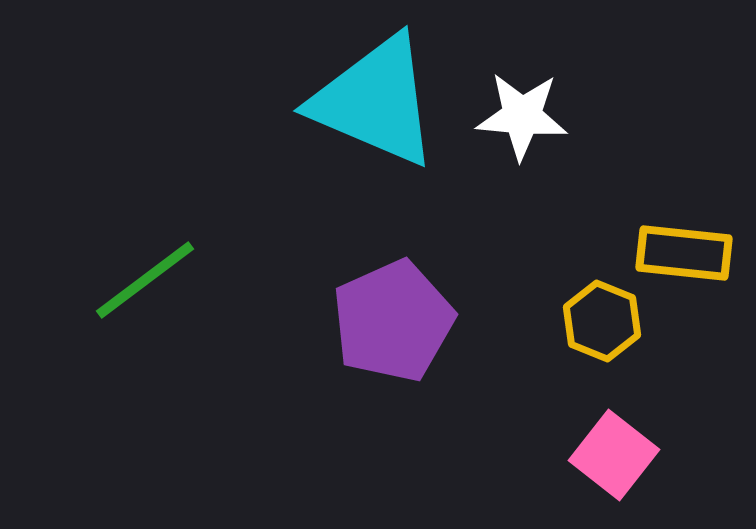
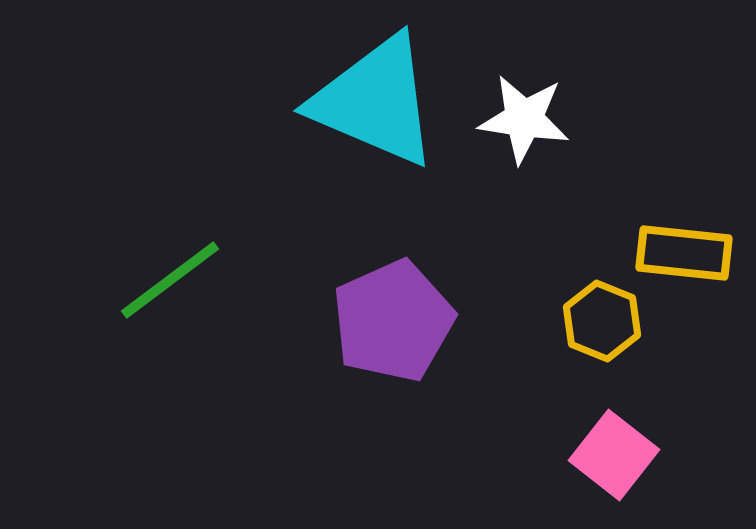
white star: moved 2 px right, 3 px down; rotated 4 degrees clockwise
green line: moved 25 px right
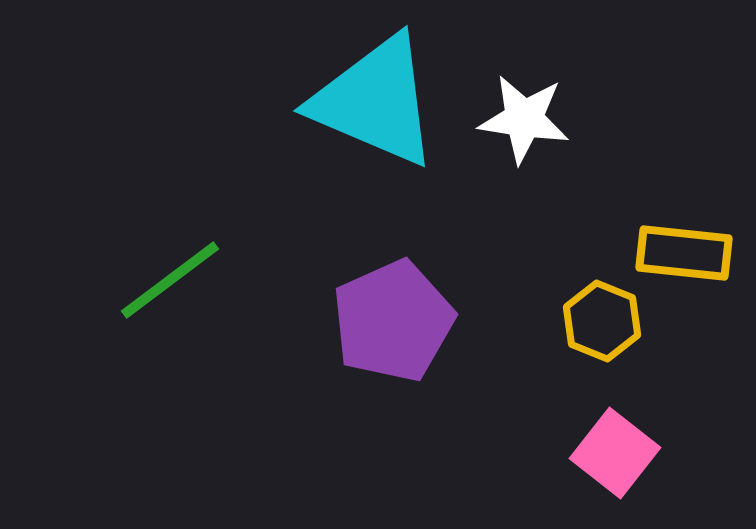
pink square: moved 1 px right, 2 px up
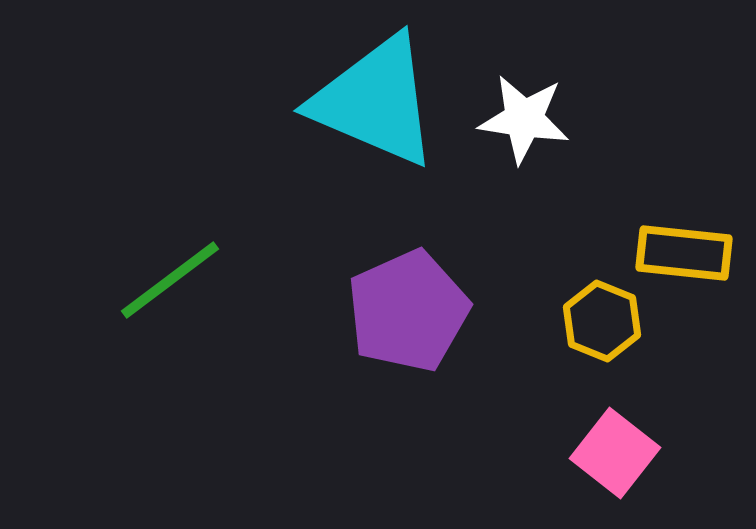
purple pentagon: moved 15 px right, 10 px up
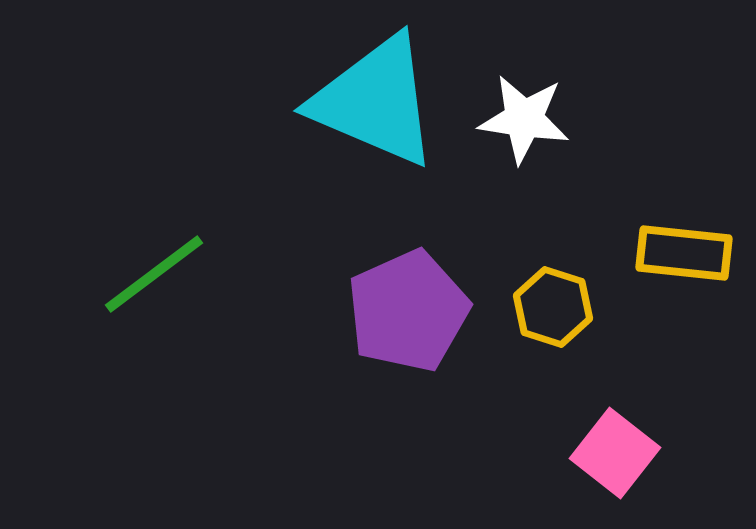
green line: moved 16 px left, 6 px up
yellow hexagon: moved 49 px left, 14 px up; rotated 4 degrees counterclockwise
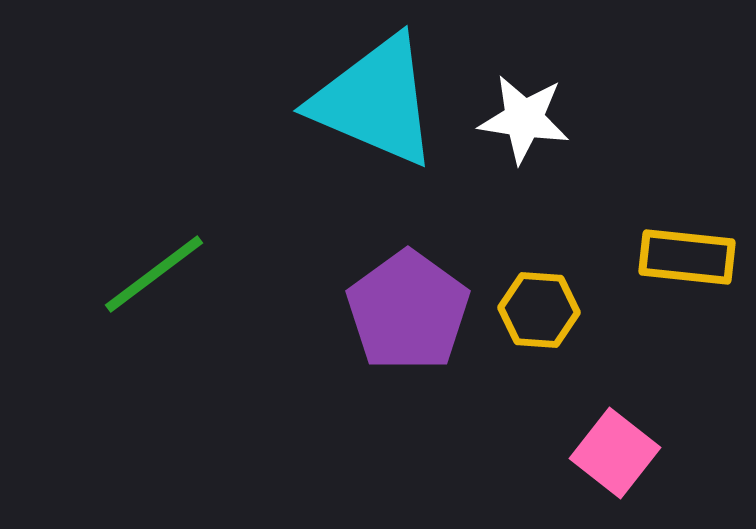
yellow rectangle: moved 3 px right, 4 px down
yellow hexagon: moved 14 px left, 3 px down; rotated 14 degrees counterclockwise
purple pentagon: rotated 12 degrees counterclockwise
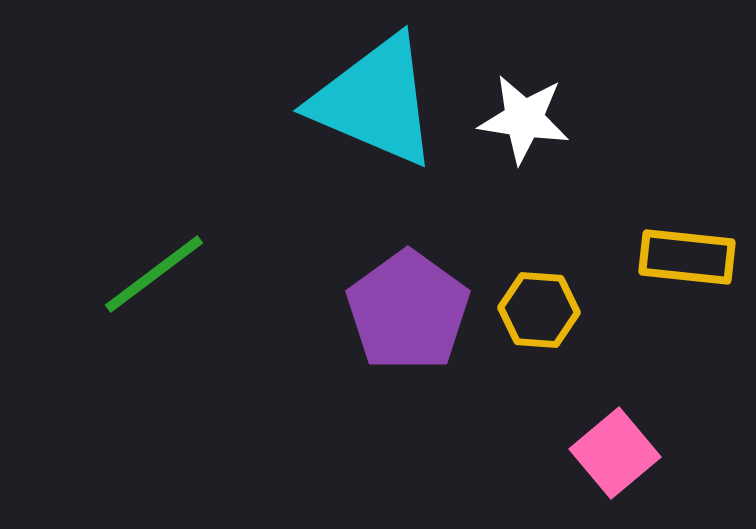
pink square: rotated 12 degrees clockwise
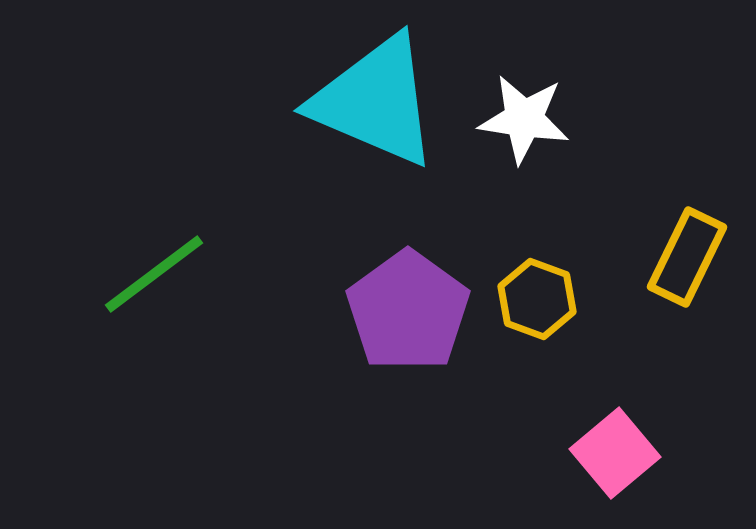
yellow rectangle: rotated 70 degrees counterclockwise
yellow hexagon: moved 2 px left, 11 px up; rotated 16 degrees clockwise
